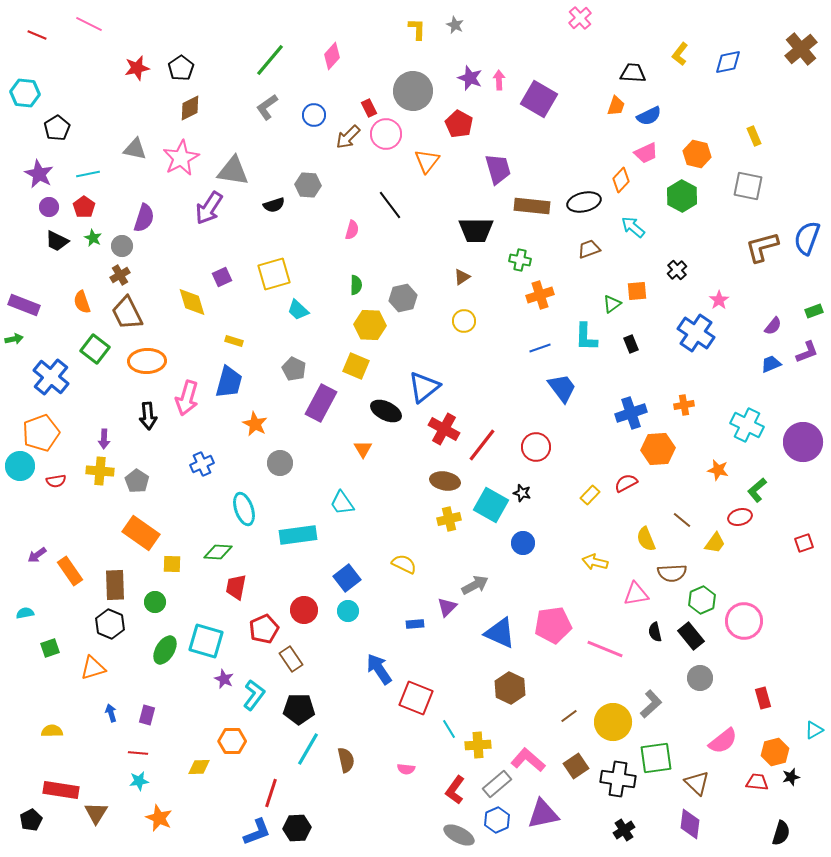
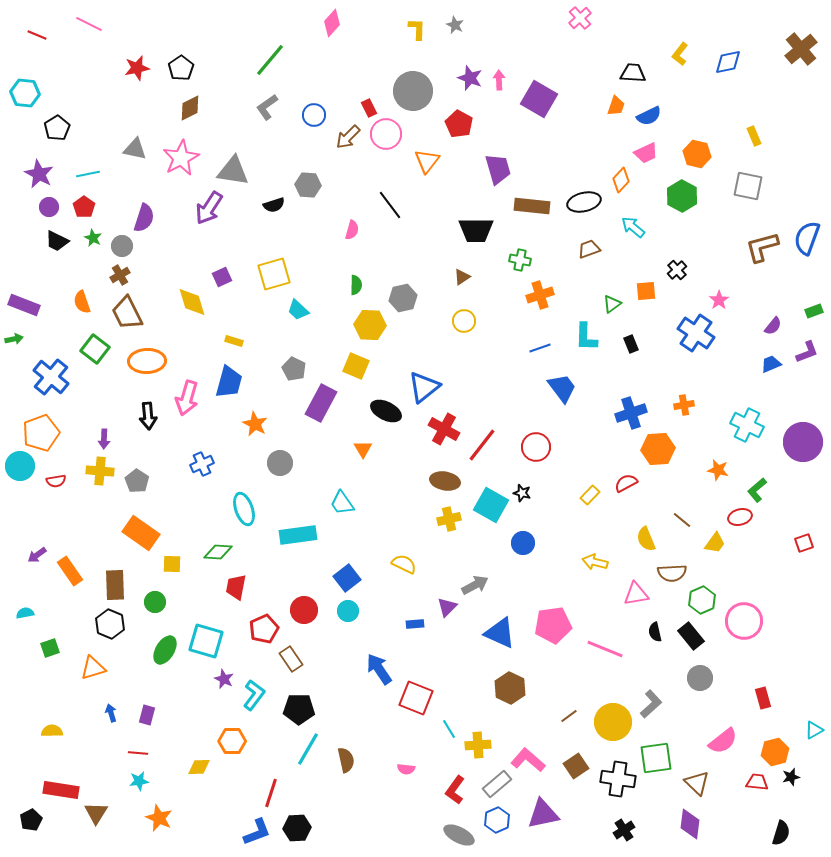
pink diamond at (332, 56): moved 33 px up
orange square at (637, 291): moved 9 px right
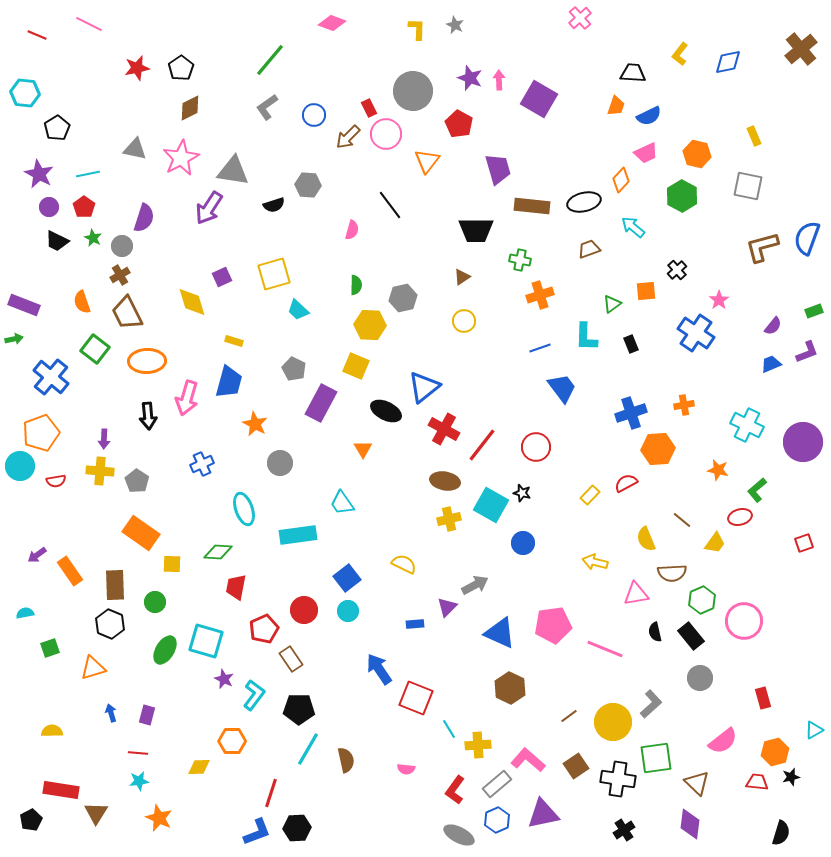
pink diamond at (332, 23): rotated 68 degrees clockwise
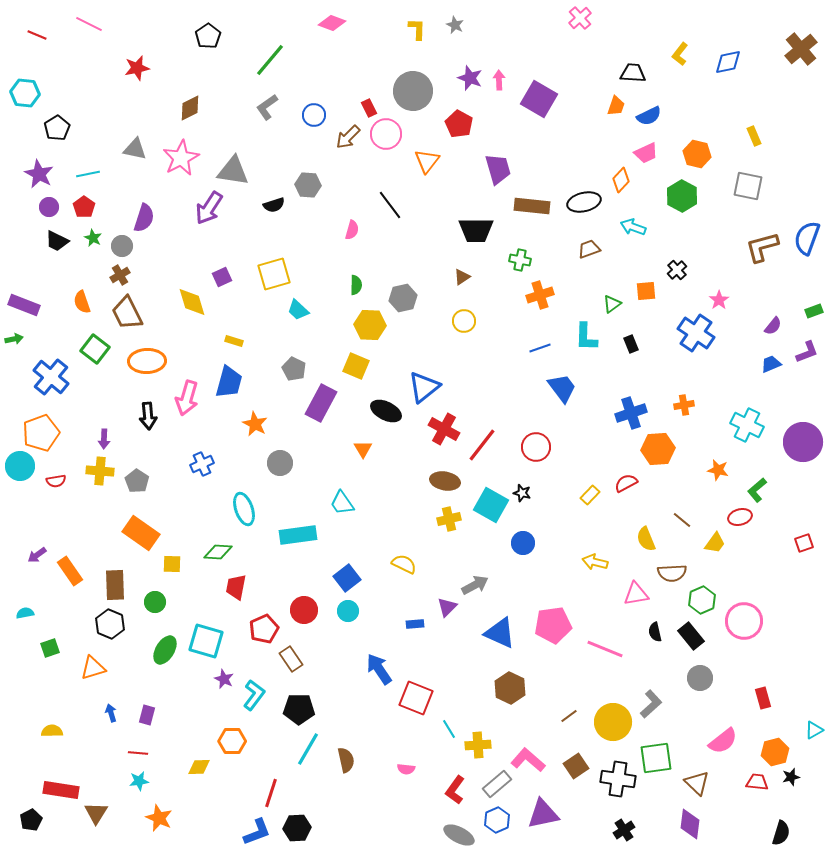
black pentagon at (181, 68): moved 27 px right, 32 px up
cyan arrow at (633, 227): rotated 20 degrees counterclockwise
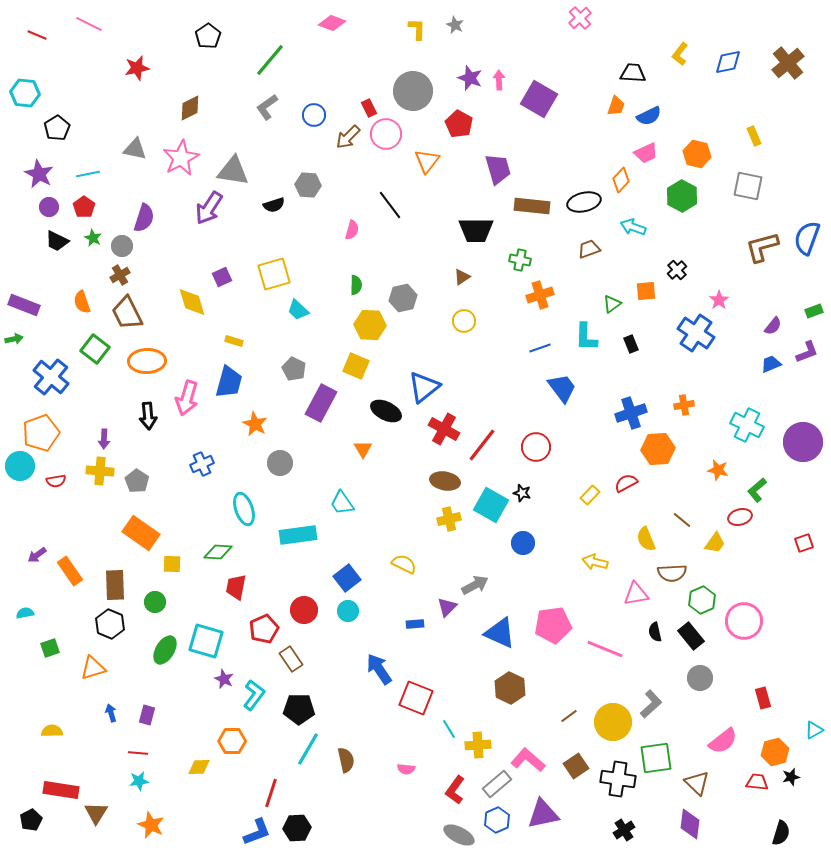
brown cross at (801, 49): moved 13 px left, 14 px down
orange star at (159, 818): moved 8 px left, 7 px down
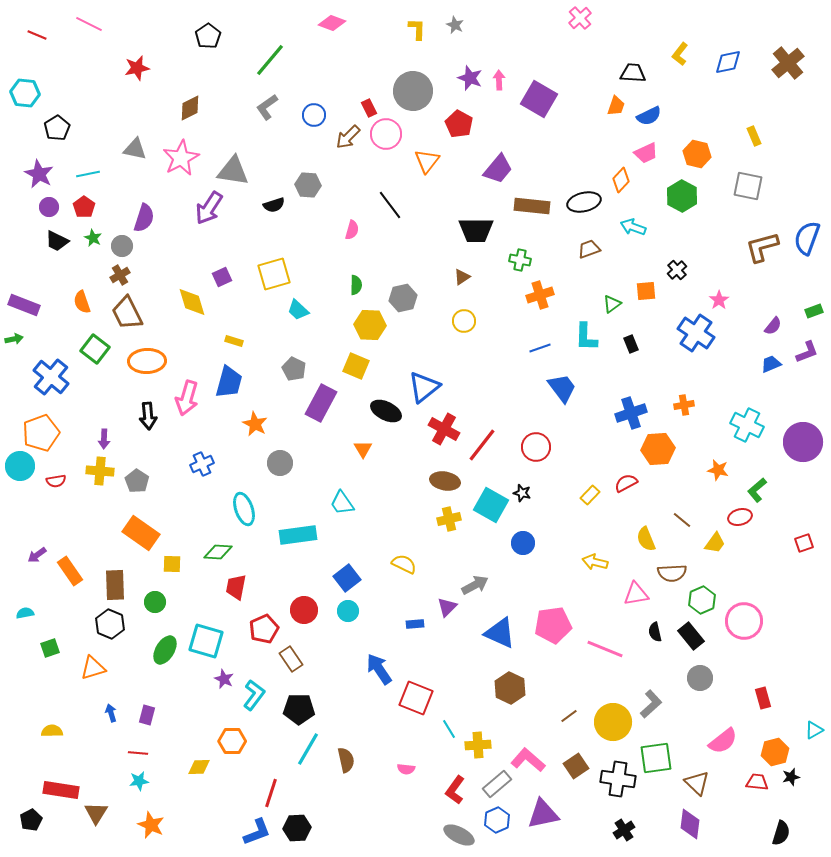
purple trapezoid at (498, 169): rotated 56 degrees clockwise
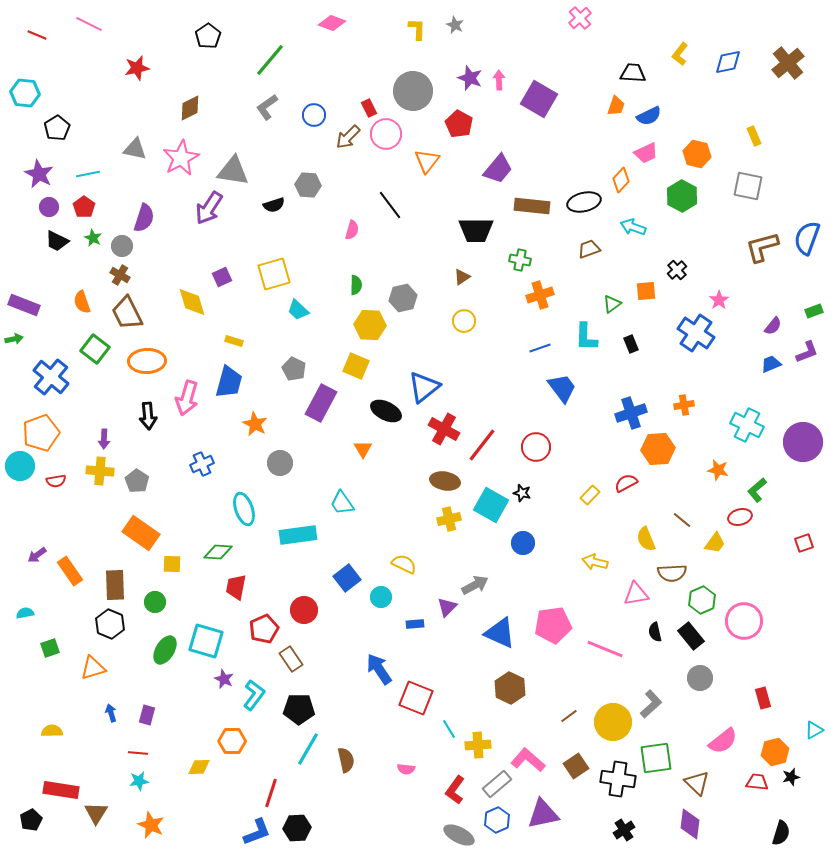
brown cross at (120, 275): rotated 30 degrees counterclockwise
cyan circle at (348, 611): moved 33 px right, 14 px up
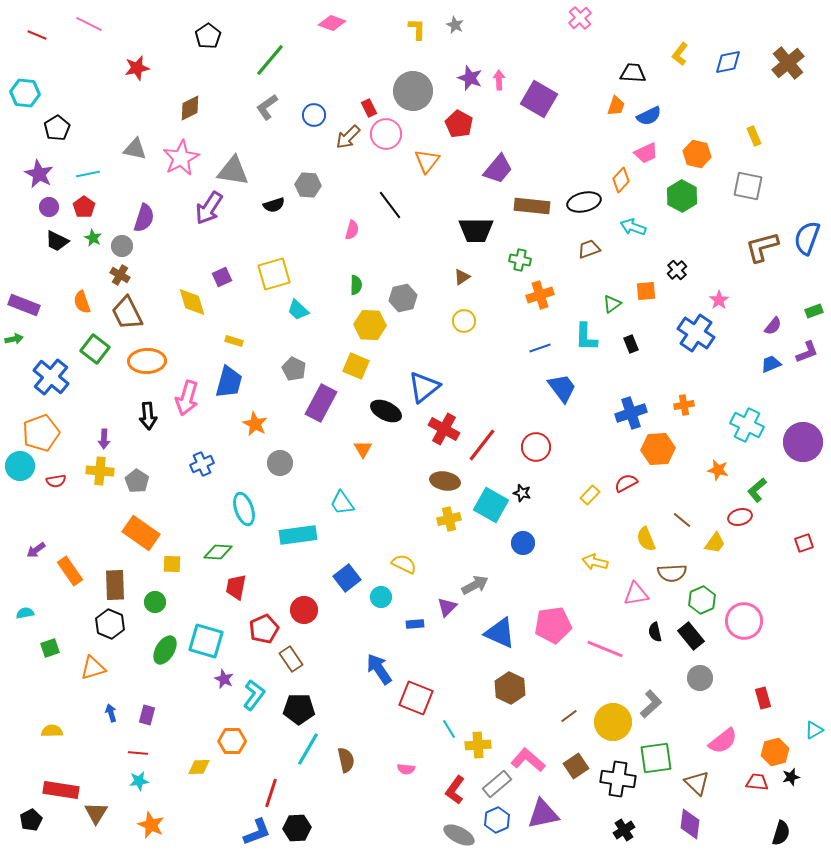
purple arrow at (37, 555): moved 1 px left, 5 px up
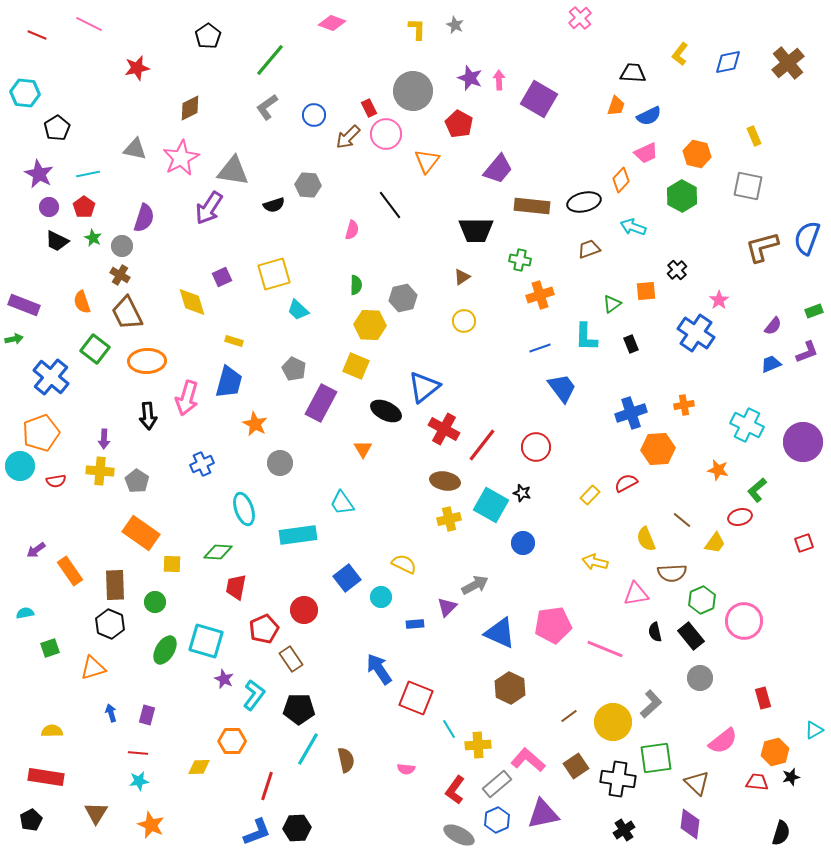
red rectangle at (61, 790): moved 15 px left, 13 px up
red line at (271, 793): moved 4 px left, 7 px up
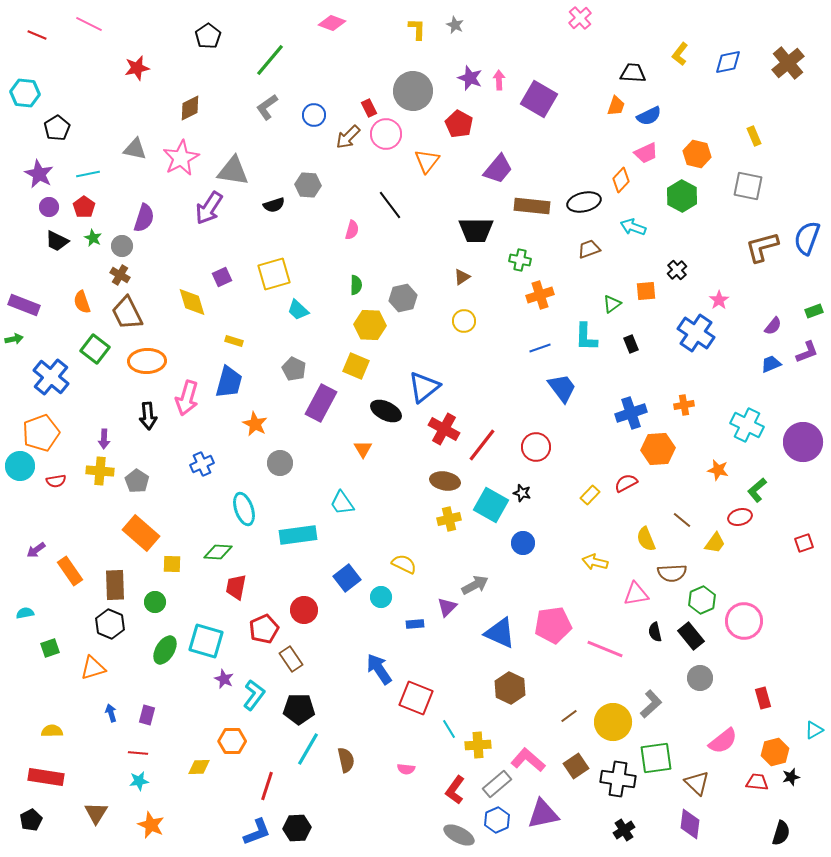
orange rectangle at (141, 533): rotated 6 degrees clockwise
